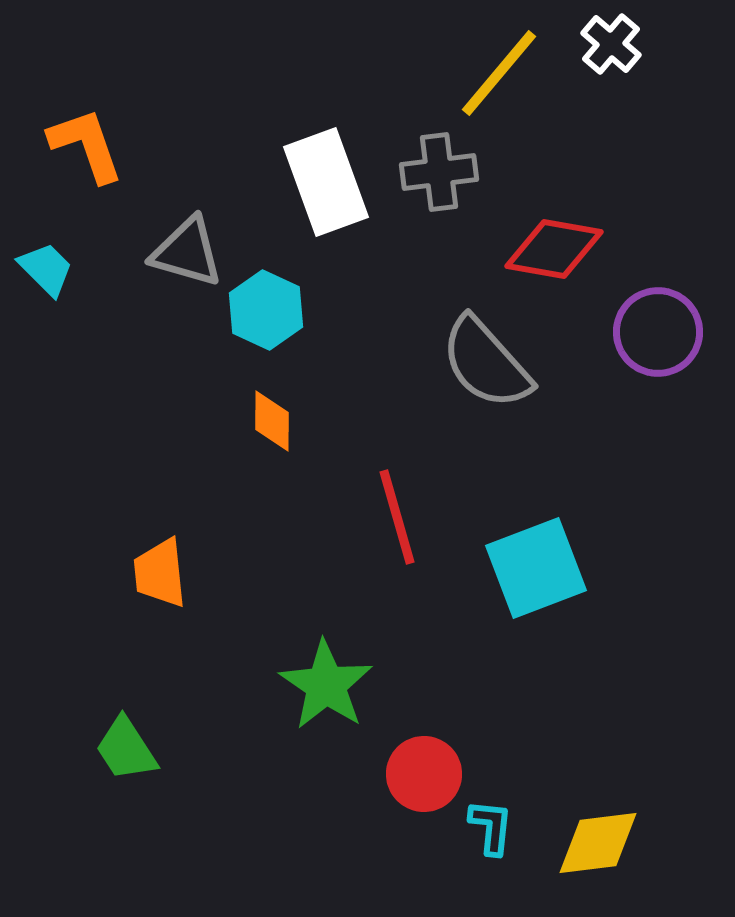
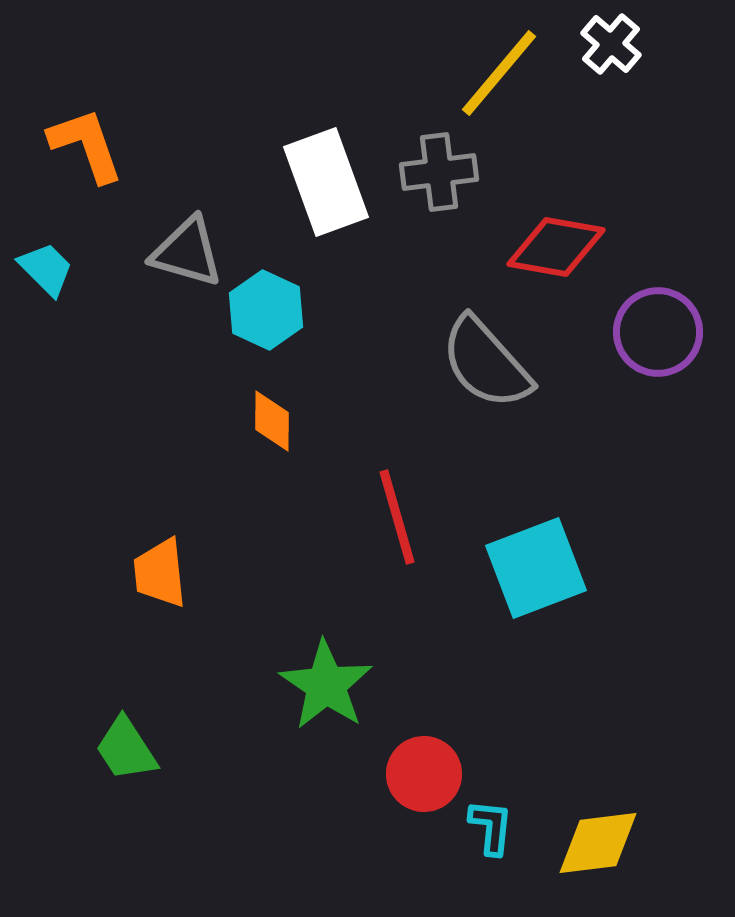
red diamond: moved 2 px right, 2 px up
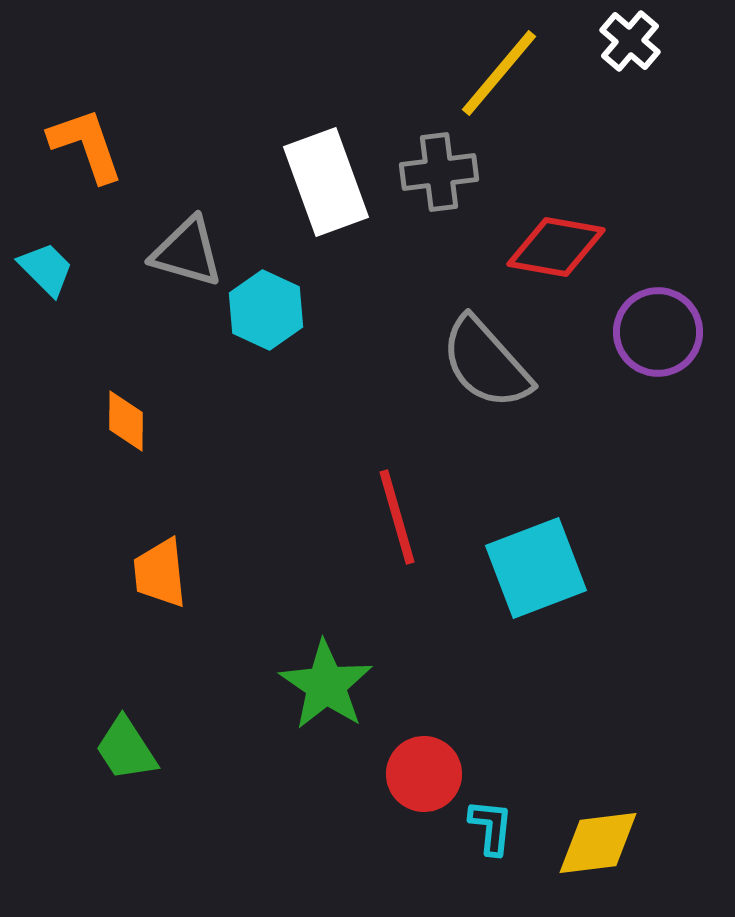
white cross: moved 19 px right, 3 px up
orange diamond: moved 146 px left
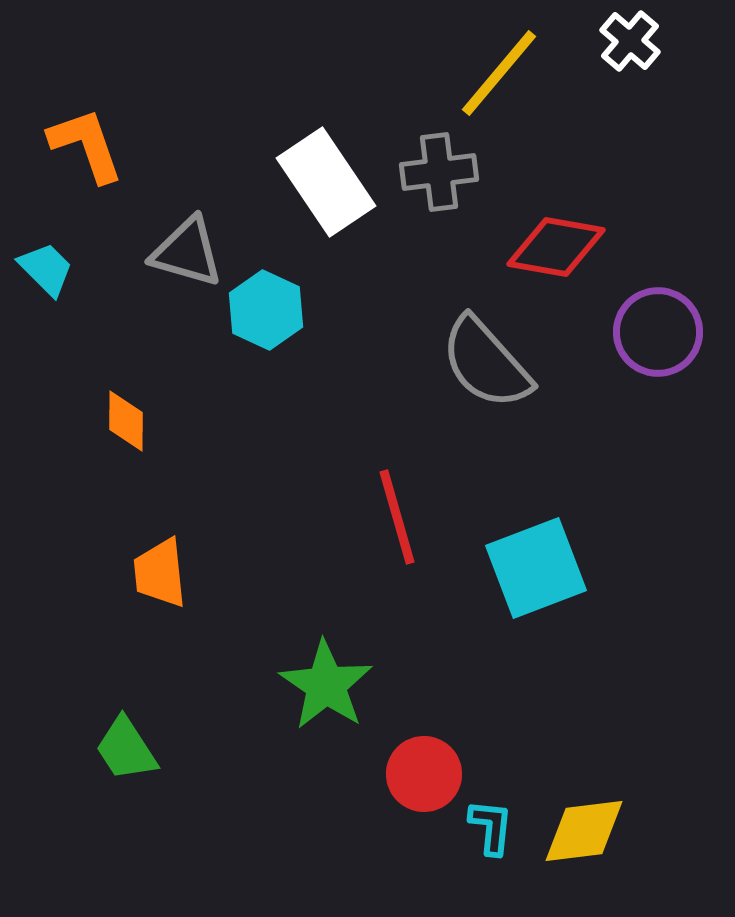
white rectangle: rotated 14 degrees counterclockwise
yellow diamond: moved 14 px left, 12 px up
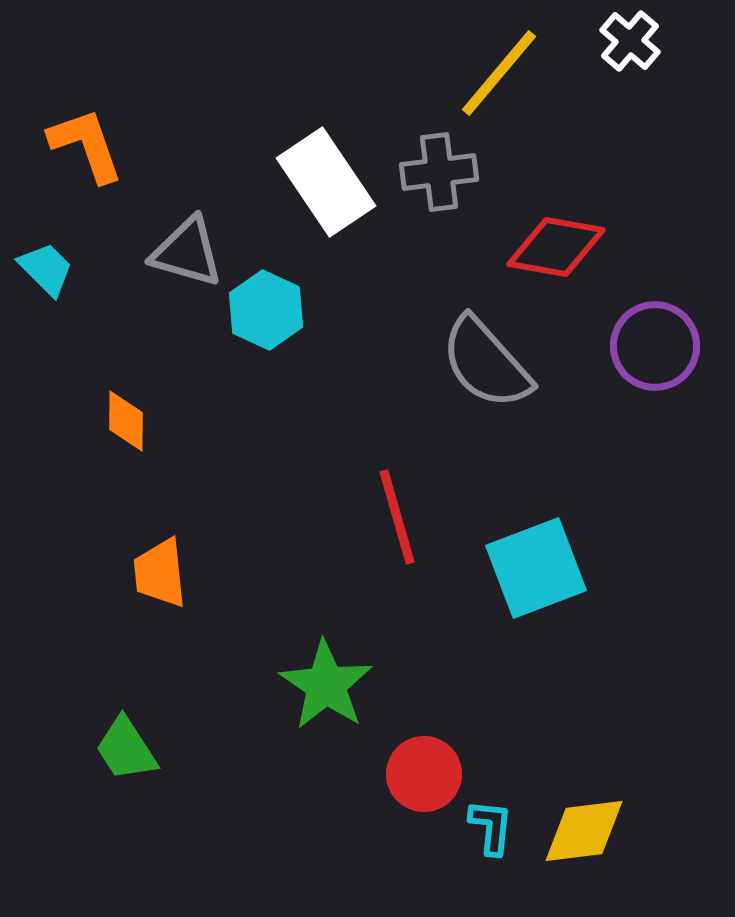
purple circle: moved 3 px left, 14 px down
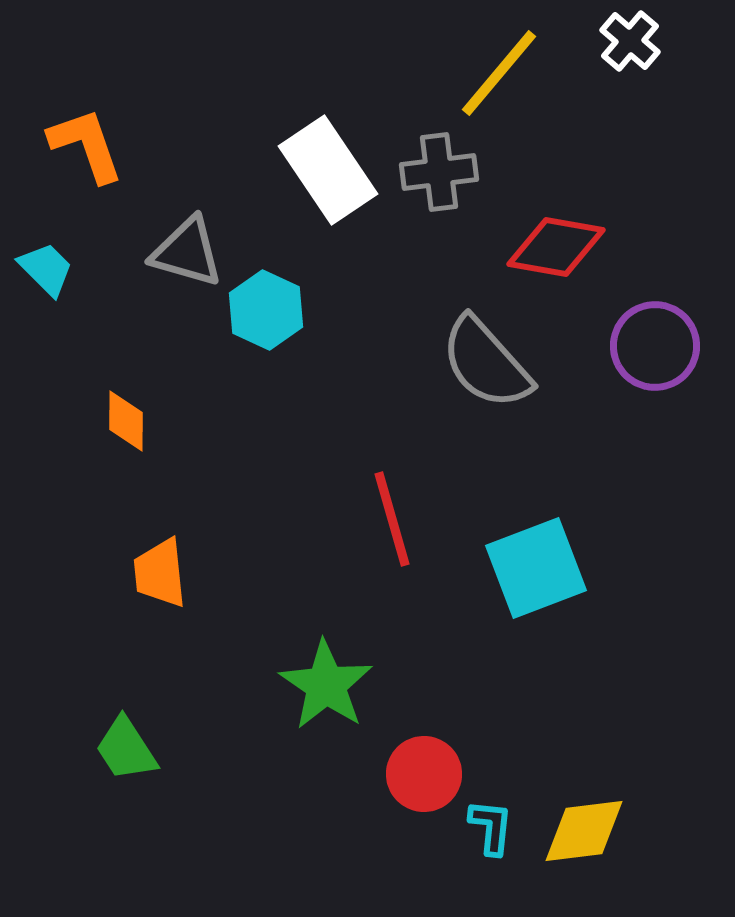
white rectangle: moved 2 px right, 12 px up
red line: moved 5 px left, 2 px down
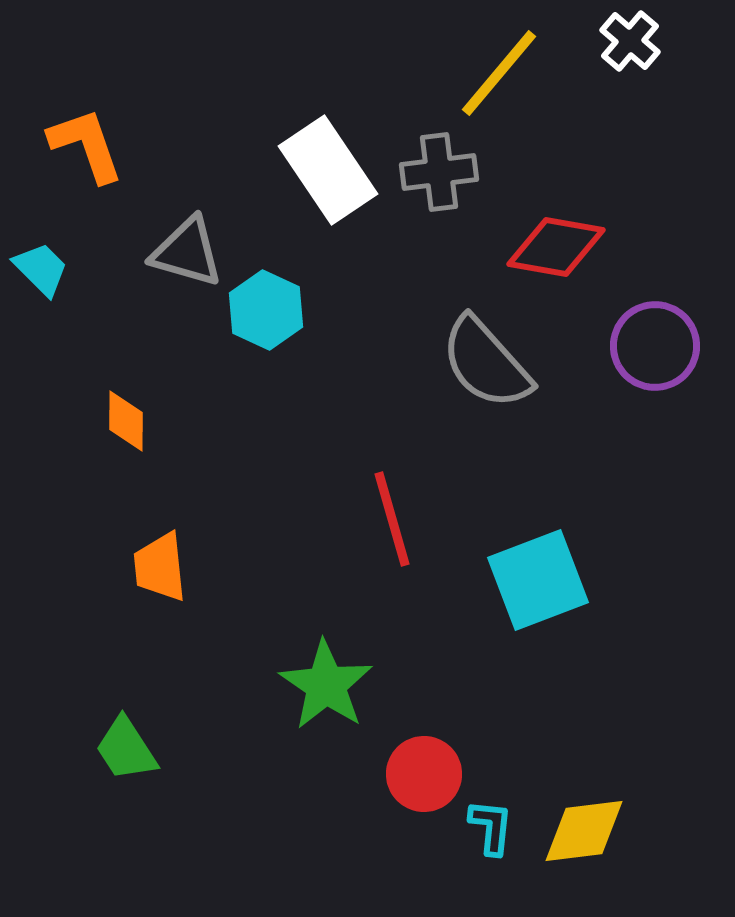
cyan trapezoid: moved 5 px left
cyan square: moved 2 px right, 12 px down
orange trapezoid: moved 6 px up
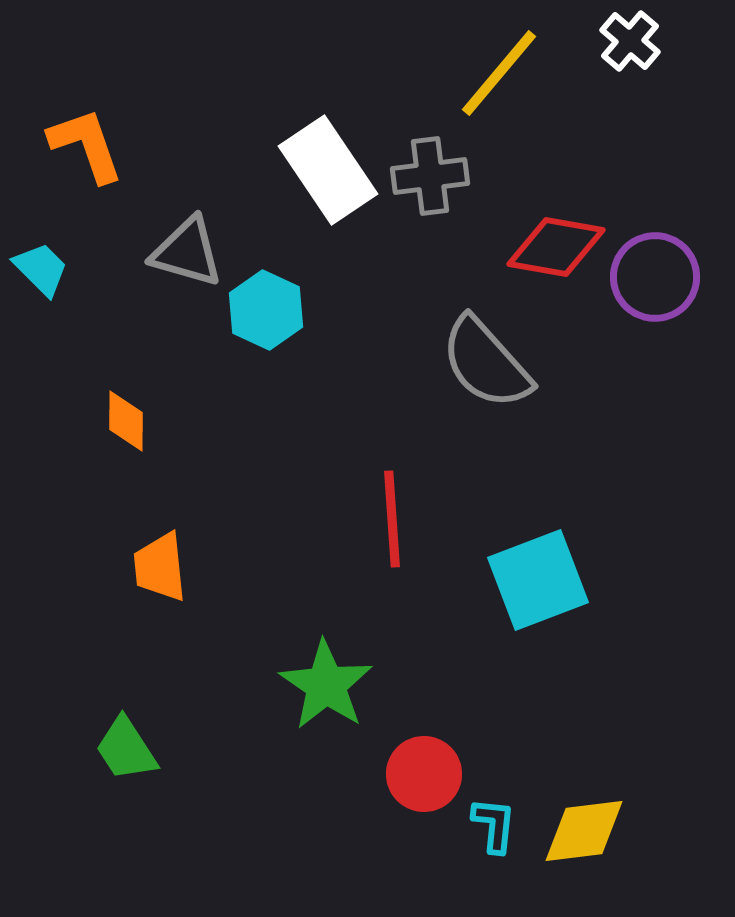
gray cross: moved 9 px left, 4 px down
purple circle: moved 69 px up
red line: rotated 12 degrees clockwise
cyan L-shape: moved 3 px right, 2 px up
